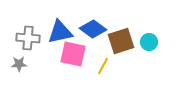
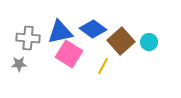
brown square: rotated 24 degrees counterclockwise
pink square: moved 4 px left; rotated 20 degrees clockwise
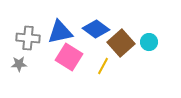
blue diamond: moved 3 px right
brown square: moved 2 px down
pink square: moved 3 px down
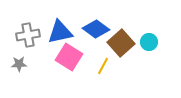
gray cross: moved 3 px up; rotated 15 degrees counterclockwise
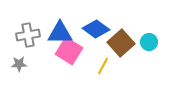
blue triangle: moved 1 px down; rotated 12 degrees clockwise
pink square: moved 6 px up
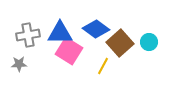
brown square: moved 1 px left
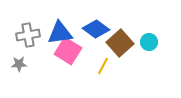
blue triangle: rotated 8 degrees counterclockwise
pink square: moved 1 px left
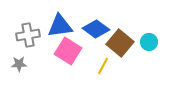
blue triangle: moved 7 px up
brown square: rotated 8 degrees counterclockwise
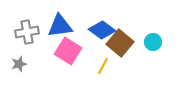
blue diamond: moved 6 px right, 1 px down
gray cross: moved 1 px left, 3 px up
cyan circle: moved 4 px right
gray star: rotated 14 degrees counterclockwise
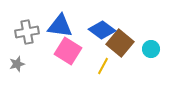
blue triangle: rotated 16 degrees clockwise
cyan circle: moved 2 px left, 7 px down
gray star: moved 2 px left
